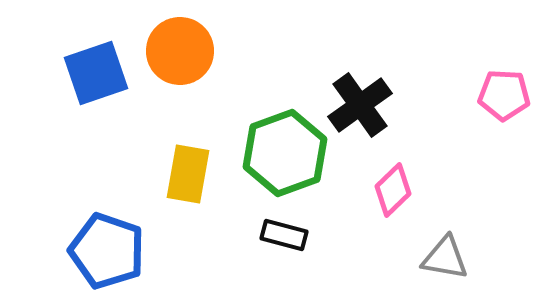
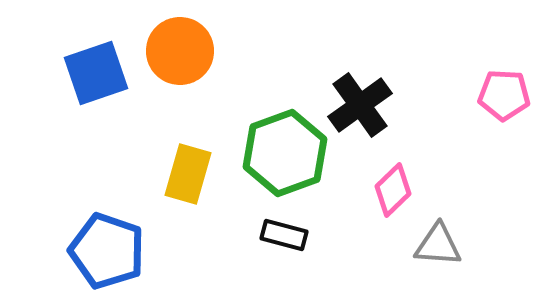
yellow rectangle: rotated 6 degrees clockwise
gray triangle: moved 7 px left, 13 px up; rotated 6 degrees counterclockwise
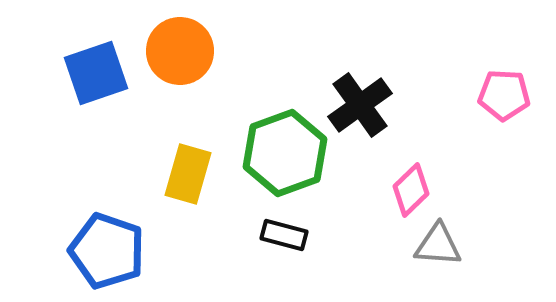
pink diamond: moved 18 px right
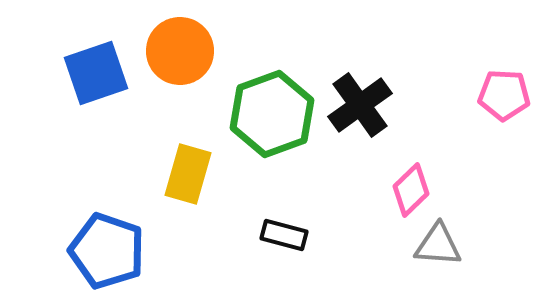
green hexagon: moved 13 px left, 39 px up
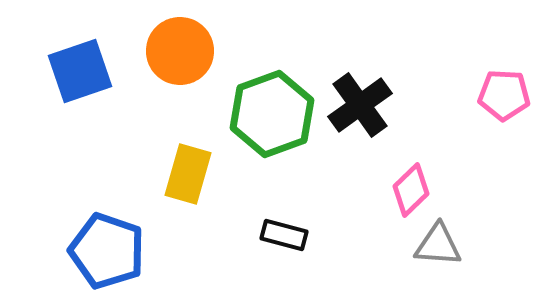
blue square: moved 16 px left, 2 px up
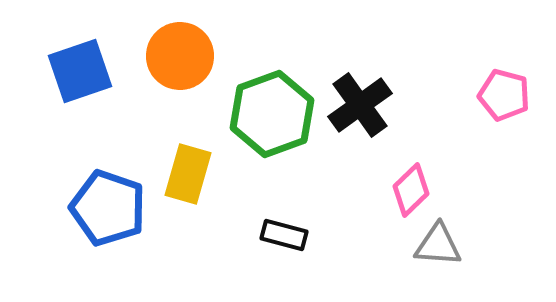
orange circle: moved 5 px down
pink pentagon: rotated 12 degrees clockwise
blue pentagon: moved 1 px right, 43 px up
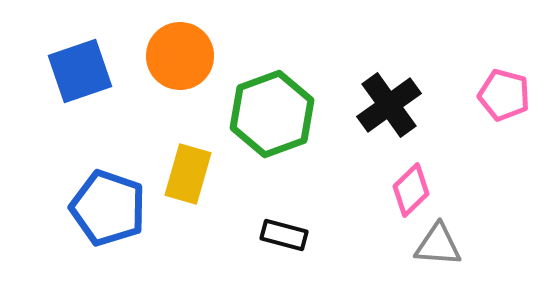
black cross: moved 29 px right
